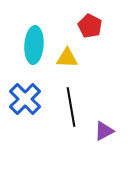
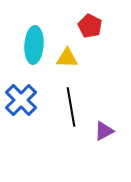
blue cross: moved 4 px left, 1 px down
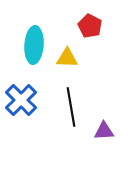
purple triangle: rotated 25 degrees clockwise
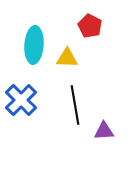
black line: moved 4 px right, 2 px up
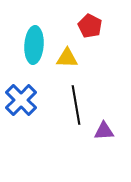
black line: moved 1 px right
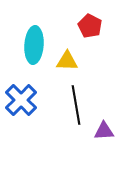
yellow triangle: moved 3 px down
